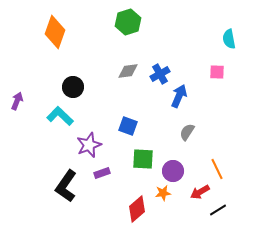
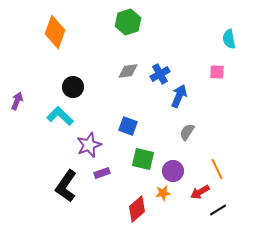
green square: rotated 10 degrees clockwise
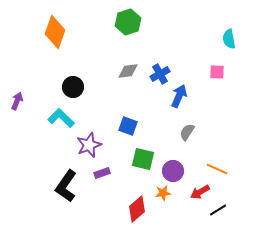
cyan L-shape: moved 1 px right, 2 px down
orange line: rotated 40 degrees counterclockwise
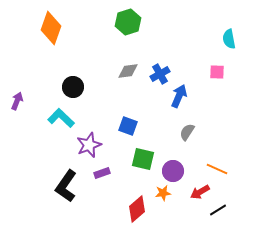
orange diamond: moved 4 px left, 4 px up
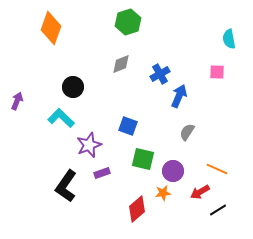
gray diamond: moved 7 px left, 7 px up; rotated 15 degrees counterclockwise
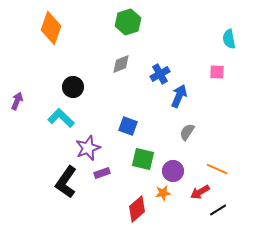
purple star: moved 1 px left, 3 px down
black L-shape: moved 4 px up
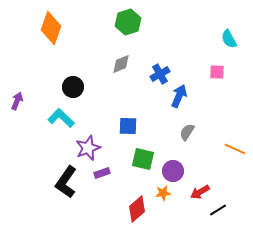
cyan semicircle: rotated 18 degrees counterclockwise
blue square: rotated 18 degrees counterclockwise
orange line: moved 18 px right, 20 px up
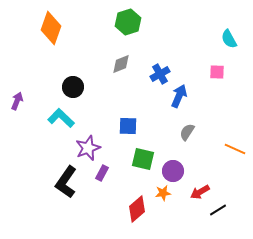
purple rectangle: rotated 42 degrees counterclockwise
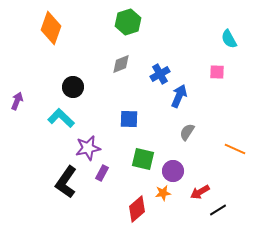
blue square: moved 1 px right, 7 px up
purple star: rotated 10 degrees clockwise
